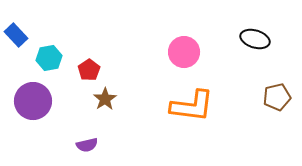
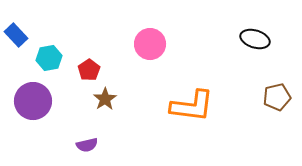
pink circle: moved 34 px left, 8 px up
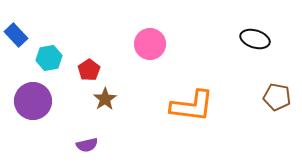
brown pentagon: rotated 24 degrees clockwise
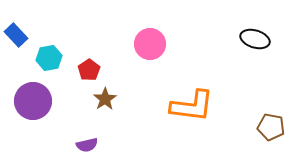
brown pentagon: moved 6 px left, 30 px down
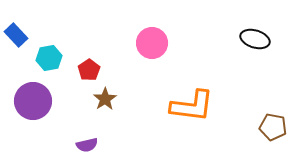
pink circle: moved 2 px right, 1 px up
brown pentagon: moved 2 px right
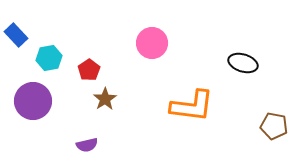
black ellipse: moved 12 px left, 24 px down
brown pentagon: moved 1 px right, 1 px up
